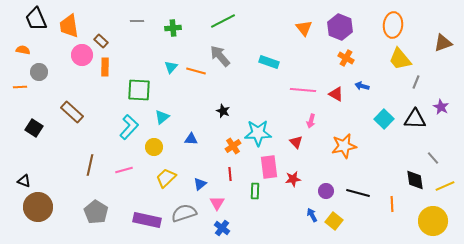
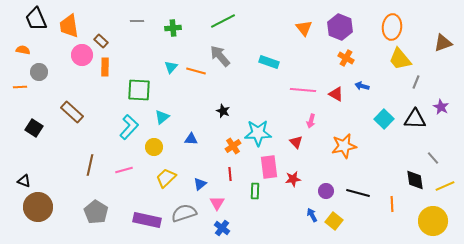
orange ellipse at (393, 25): moved 1 px left, 2 px down
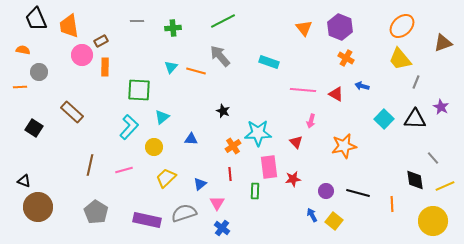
orange ellipse at (392, 27): moved 10 px right, 1 px up; rotated 40 degrees clockwise
brown rectangle at (101, 41): rotated 72 degrees counterclockwise
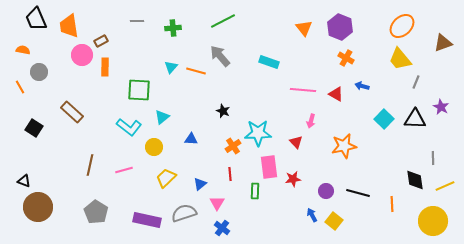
orange line at (20, 87): rotated 64 degrees clockwise
cyan L-shape at (129, 127): rotated 85 degrees clockwise
gray line at (433, 158): rotated 40 degrees clockwise
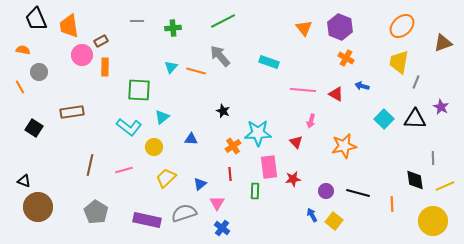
yellow trapezoid at (400, 59): moved 1 px left, 3 px down; rotated 50 degrees clockwise
brown rectangle at (72, 112): rotated 50 degrees counterclockwise
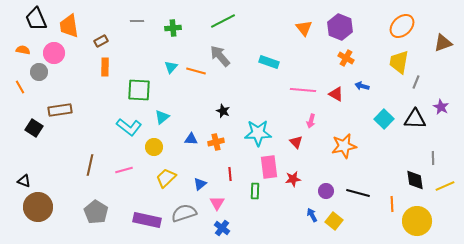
pink circle at (82, 55): moved 28 px left, 2 px up
brown rectangle at (72, 112): moved 12 px left, 2 px up
orange cross at (233, 146): moved 17 px left, 4 px up; rotated 21 degrees clockwise
yellow circle at (433, 221): moved 16 px left
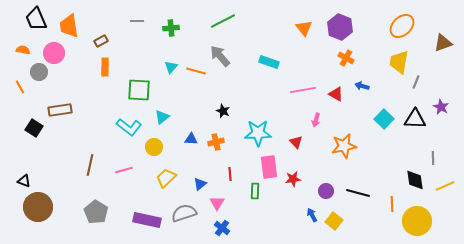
green cross at (173, 28): moved 2 px left
pink line at (303, 90): rotated 15 degrees counterclockwise
pink arrow at (311, 121): moved 5 px right, 1 px up
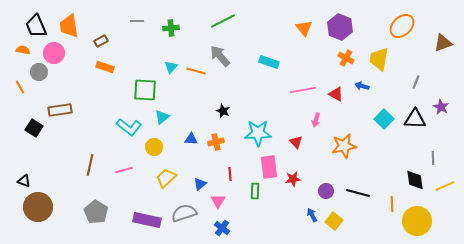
black trapezoid at (36, 19): moved 7 px down
yellow trapezoid at (399, 62): moved 20 px left, 3 px up
orange rectangle at (105, 67): rotated 72 degrees counterclockwise
green square at (139, 90): moved 6 px right
pink triangle at (217, 203): moved 1 px right, 2 px up
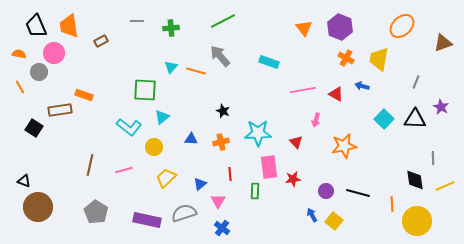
orange semicircle at (23, 50): moved 4 px left, 4 px down
orange rectangle at (105, 67): moved 21 px left, 28 px down
orange cross at (216, 142): moved 5 px right
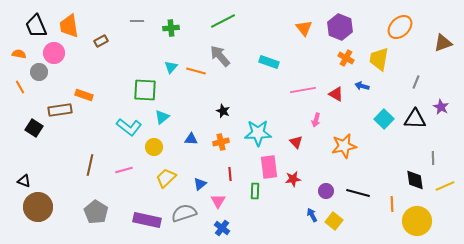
orange ellipse at (402, 26): moved 2 px left, 1 px down
